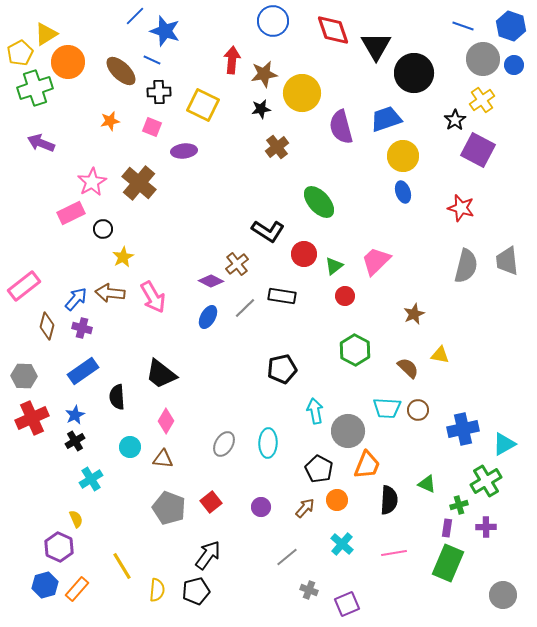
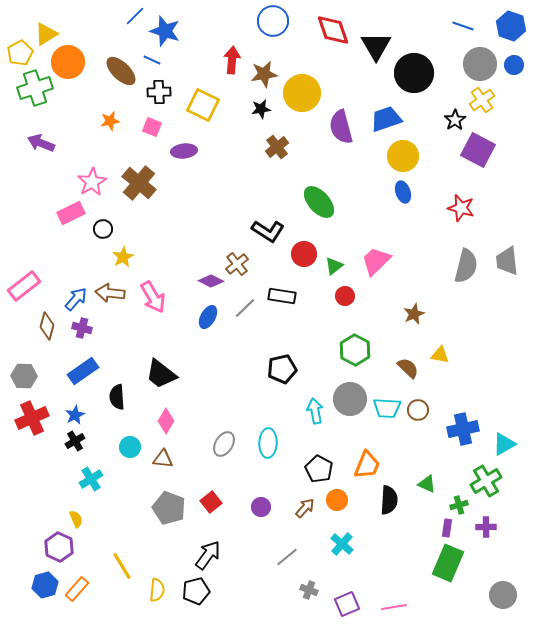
gray circle at (483, 59): moved 3 px left, 5 px down
gray circle at (348, 431): moved 2 px right, 32 px up
pink line at (394, 553): moved 54 px down
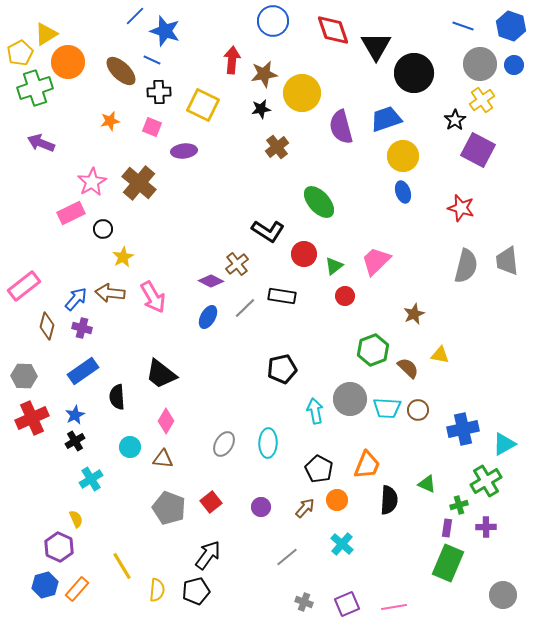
green hexagon at (355, 350): moved 18 px right; rotated 12 degrees clockwise
gray cross at (309, 590): moved 5 px left, 12 px down
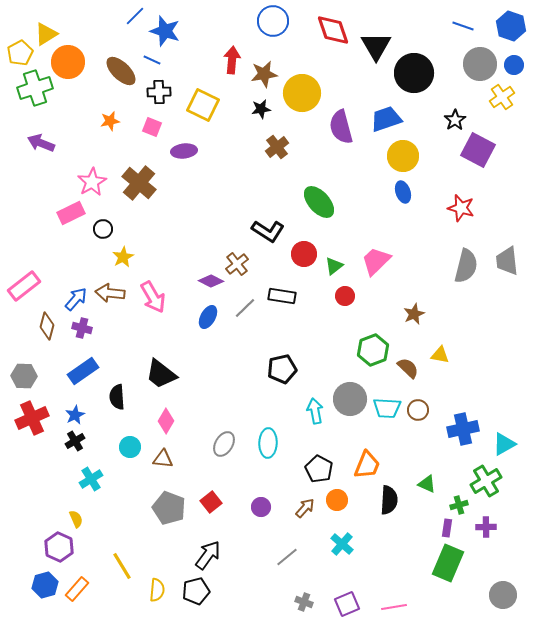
yellow cross at (482, 100): moved 20 px right, 3 px up
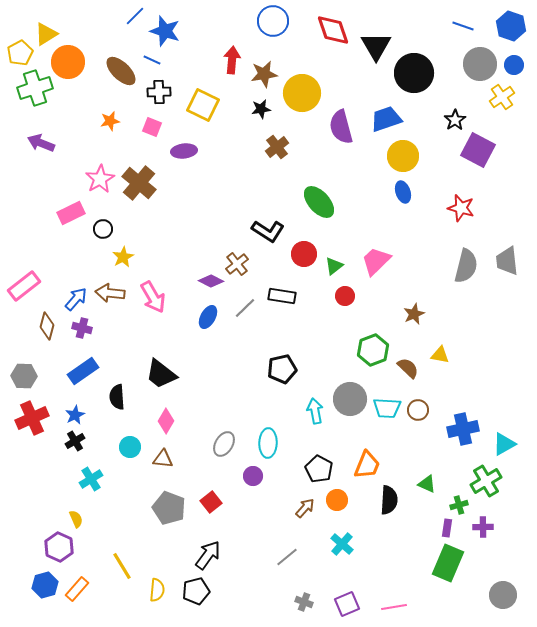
pink star at (92, 182): moved 8 px right, 3 px up
purple circle at (261, 507): moved 8 px left, 31 px up
purple cross at (486, 527): moved 3 px left
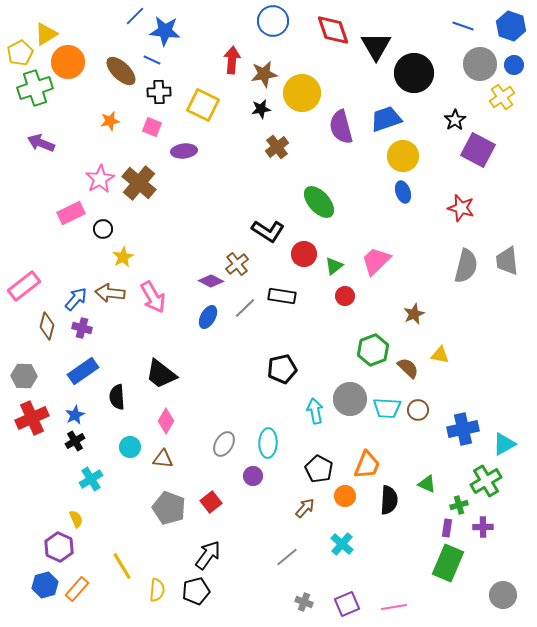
blue star at (165, 31): rotated 12 degrees counterclockwise
orange circle at (337, 500): moved 8 px right, 4 px up
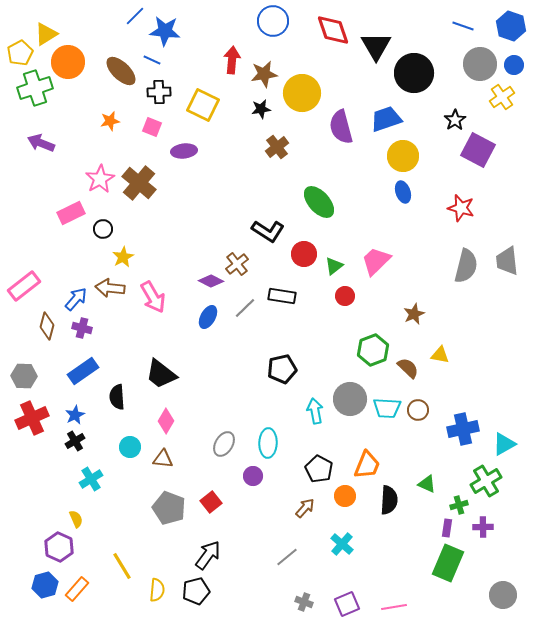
brown arrow at (110, 293): moved 5 px up
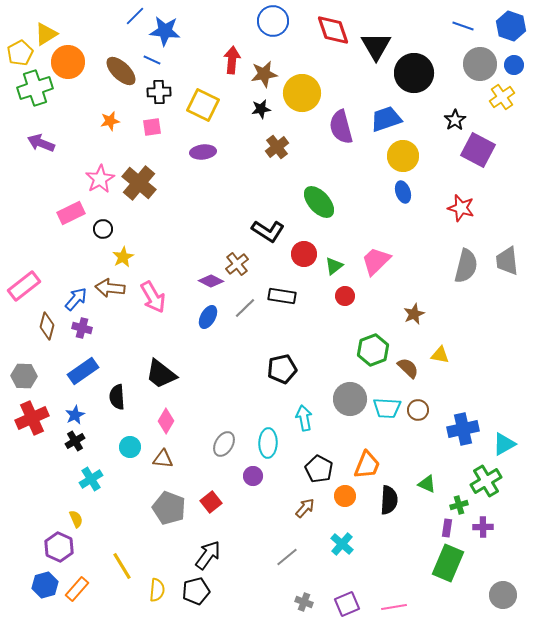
pink square at (152, 127): rotated 30 degrees counterclockwise
purple ellipse at (184, 151): moved 19 px right, 1 px down
cyan arrow at (315, 411): moved 11 px left, 7 px down
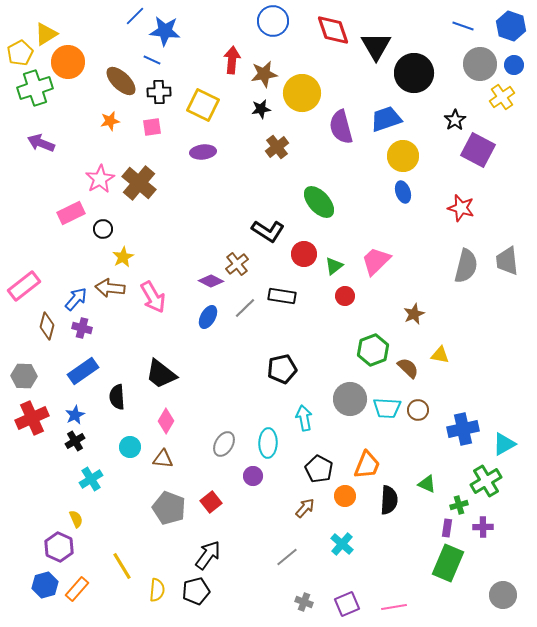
brown ellipse at (121, 71): moved 10 px down
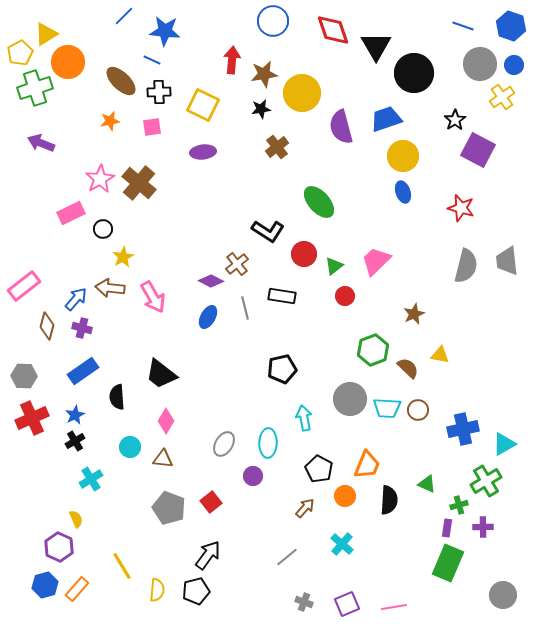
blue line at (135, 16): moved 11 px left
gray line at (245, 308): rotated 60 degrees counterclockwise
